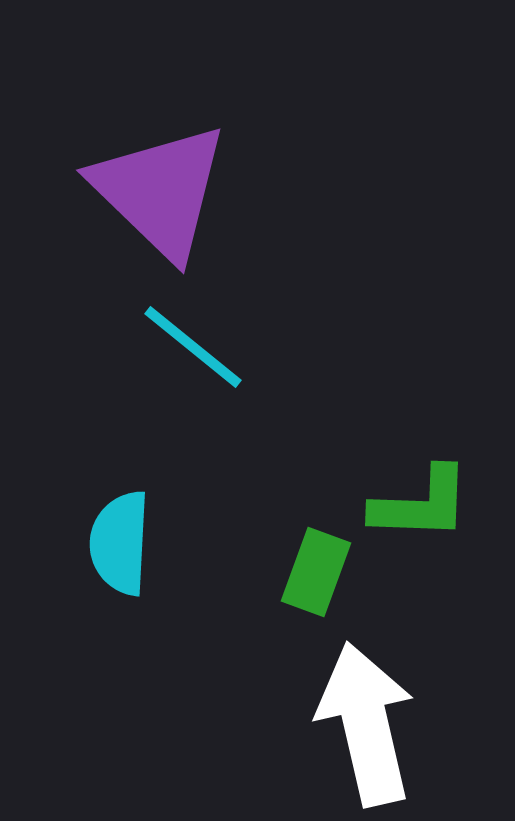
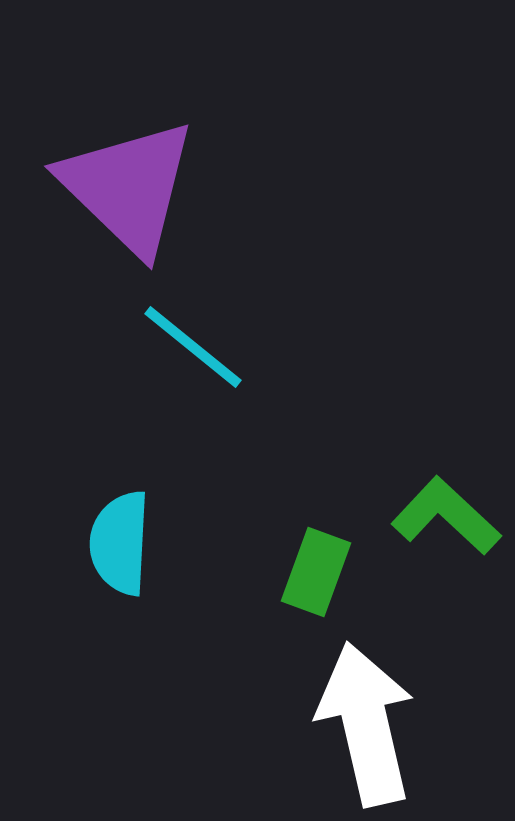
purple triangle: moved 32 px left, 4 px up
green L-shape: moved 25 px right, 12 px down; rotated 139 degrees counterclockwise
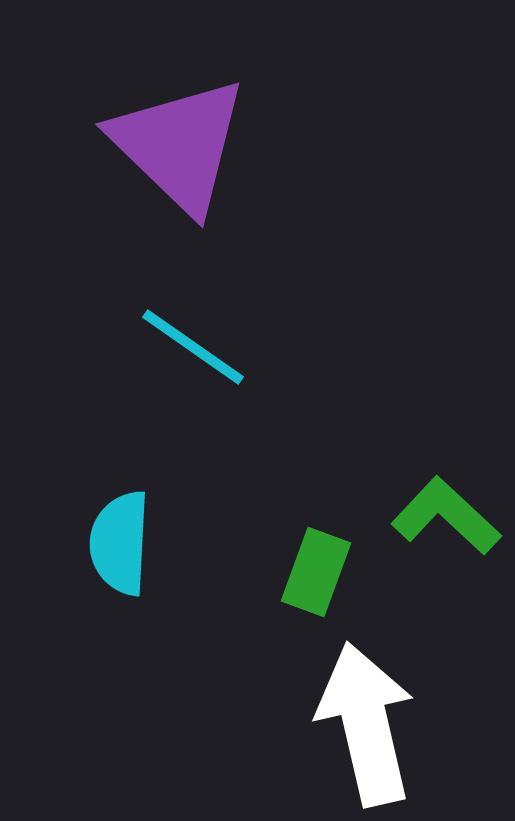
purple triangle: moved 51 px right, 42 px up
cyan line: rotated 4 degrees counterclockwise
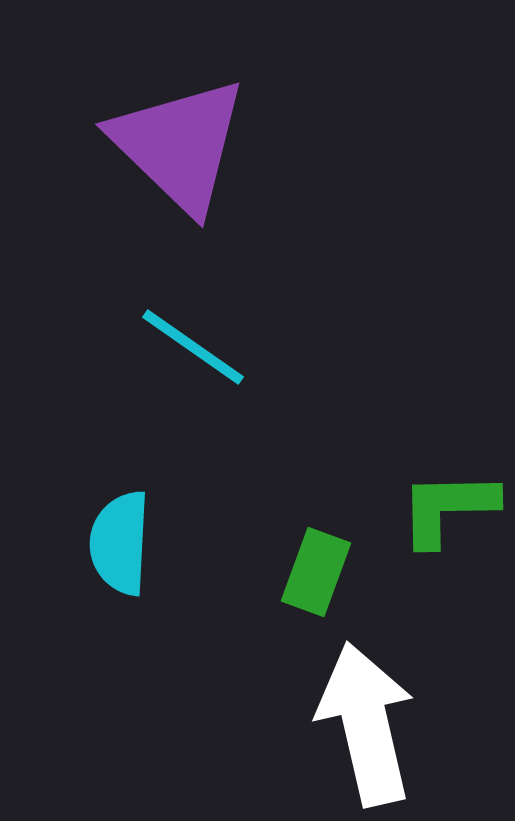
green L-shape: moved 2 px right, 8 px up; rotated 44 degrees counterclockwise
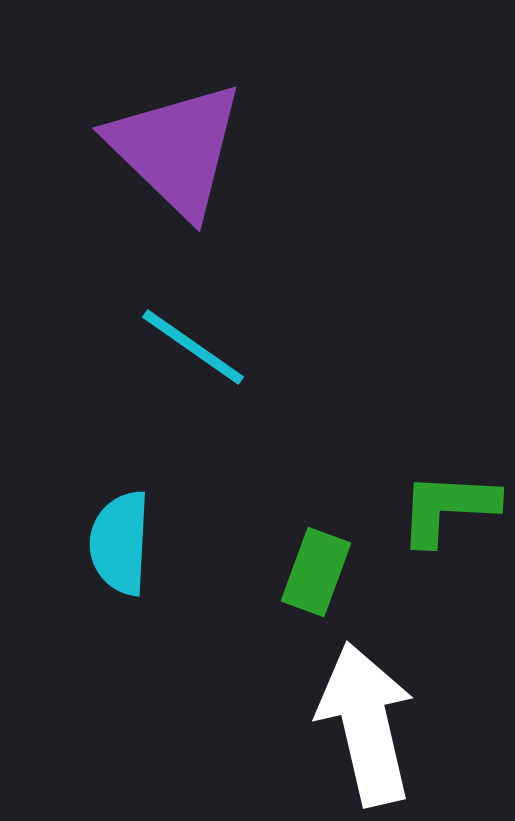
purple triangle: moved 3 px left, 4 px down
green L-shape: rotated 4 degrees clockwise
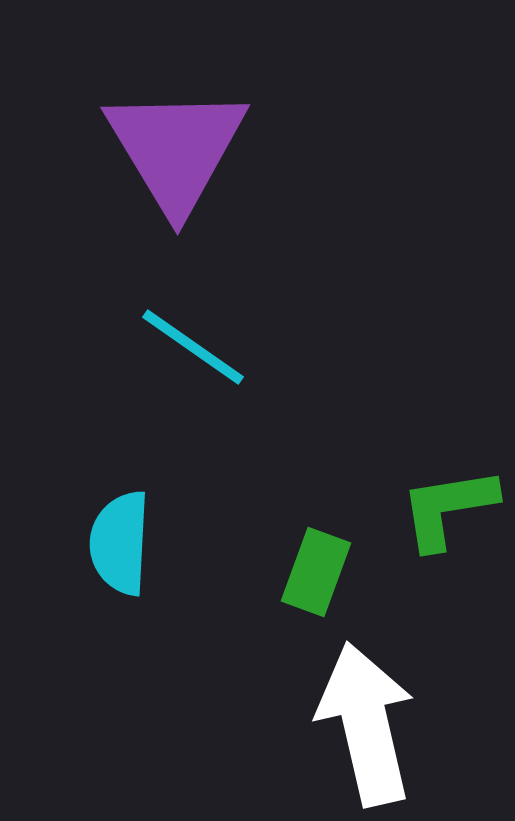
purple triangle: rotated 15 degrees clockwise
green L-shape: rotated 12 degrees counterclockwise
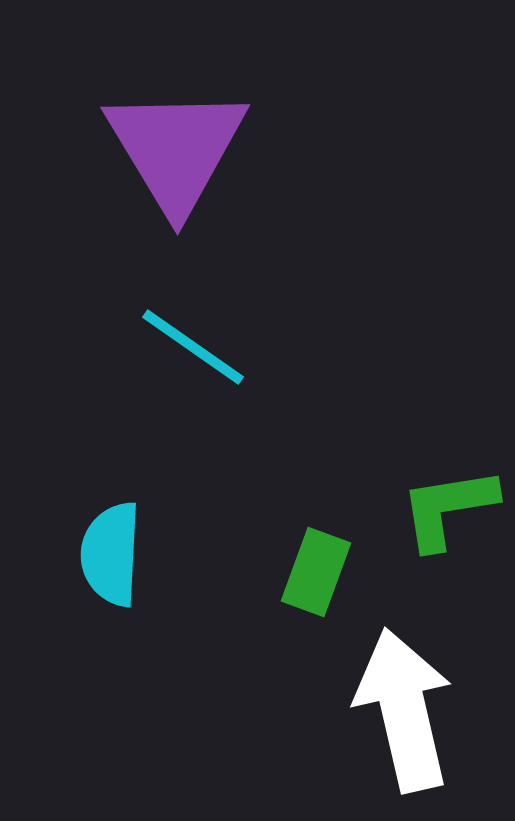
cyan semicircle: moved 9 px left, 11 px down
white arrow: moved 38 px right, 14 px up
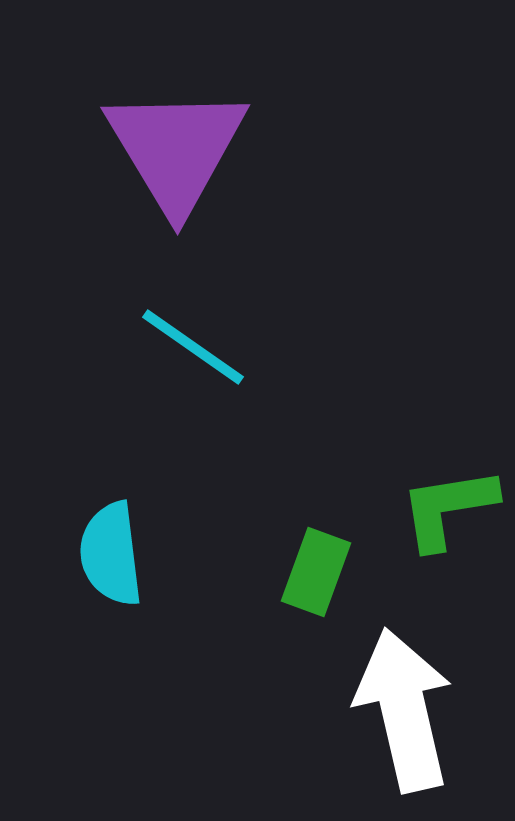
cyan semicircle: rotated 10 degrees counterclockwise
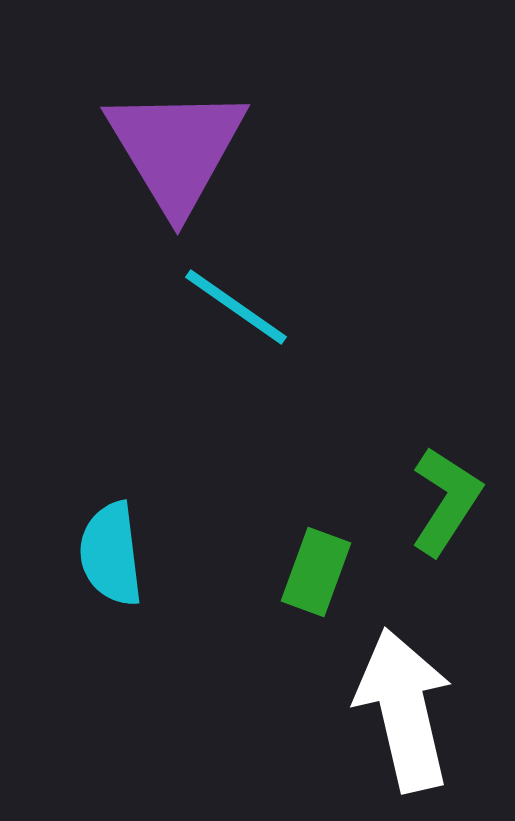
cyan line: moved 43 px right, 40 px up
green L-shape: moved 2 px left, 7 px up; rotated 132 degrees clockwise
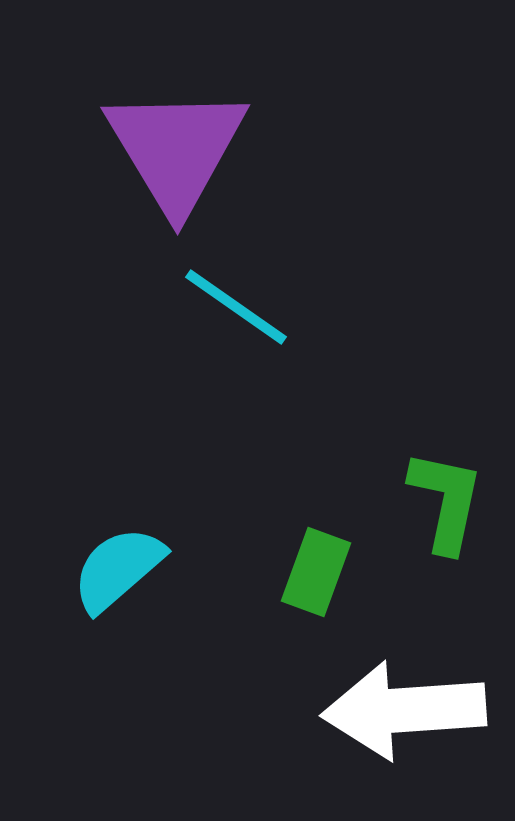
green L-shape: rotated 21 degrees counterclockwise
cyan semicircle: moved 7 px right, 15 px down; rotated 56 degrees clockwise
white arrow: rotated 81 degrees counterclockwise
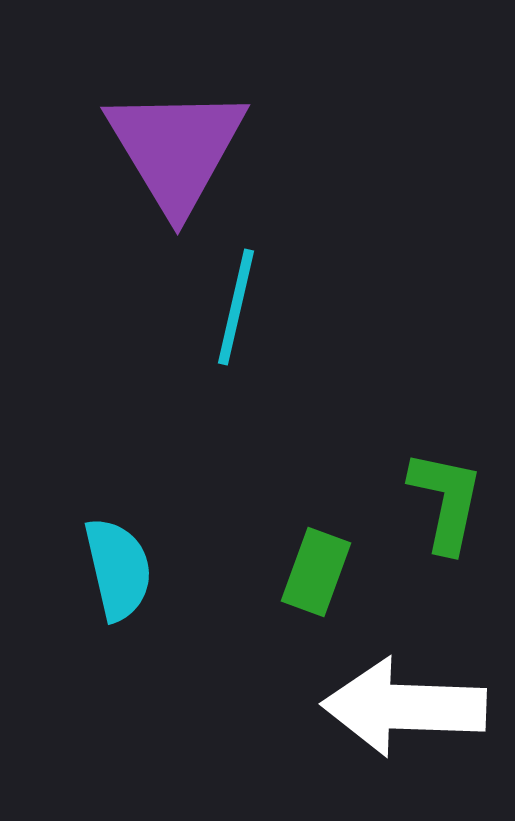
cyan line: rotated 68 degrees clockwise
cyan semicircle: rotated 118 degrees clockwise
white arrow: moved 3 px up; rotated 6 degrees clockwise
